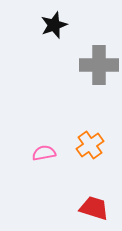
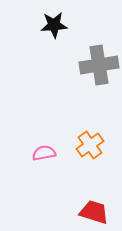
black star: rotated 16 degrees clockwise
gray cross: rotated 9 degrees counterclockwise
red trapezoid: moved 4 px down
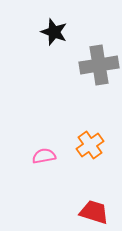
black star: moved 7 px down; rotated 24 degrees clockwise
pink semicircle: moved 3 px down
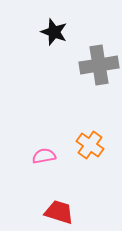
orange cross: rotated 20 degrees counterclockwise
red trapezoid: moved 35 px left
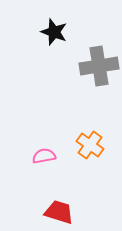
gray cross: moved 1 px down
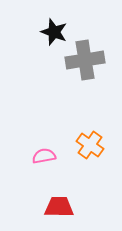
gray cross: moved 14 px left, 6 px up
red trapezoid: moved 5 px up; rotated 16 degrees counterclockwise
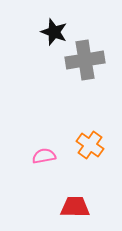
red trapezoid: moved 16 px right
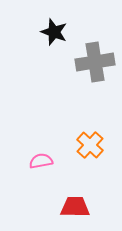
gray cross: moved 10 px right, 2 px down
orange cross: rotated 8 degrees clockwise
pink semicircle: moved 3 px left, 5 px down
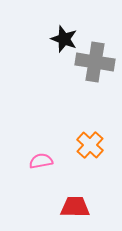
black star: moved 10 px right, 7 px down
gray cross: rotated 18 degrees clockwise
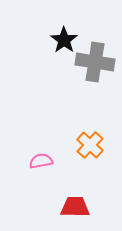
black star: moved 1 px down; rotated 16 degrees clockwise
